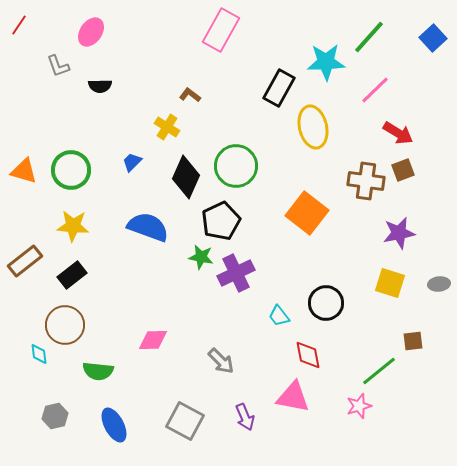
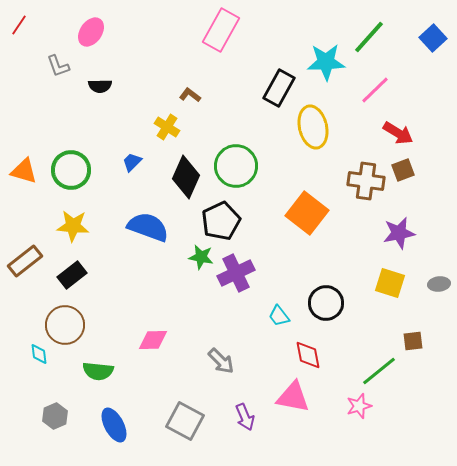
gray hexagon at (55, 416): rotated 10 degrees counterclockwise
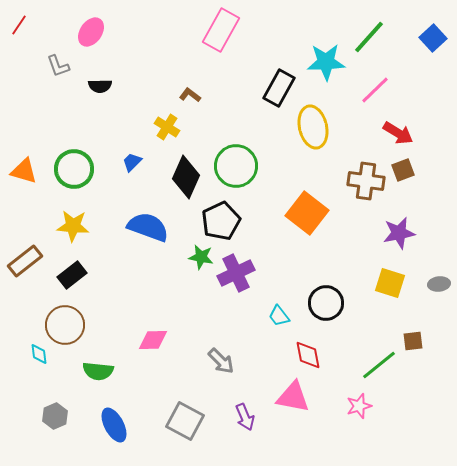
green circle at (71, 170): moved 3 px right, 1 px up
green line at (379, 371): moved 6 px up
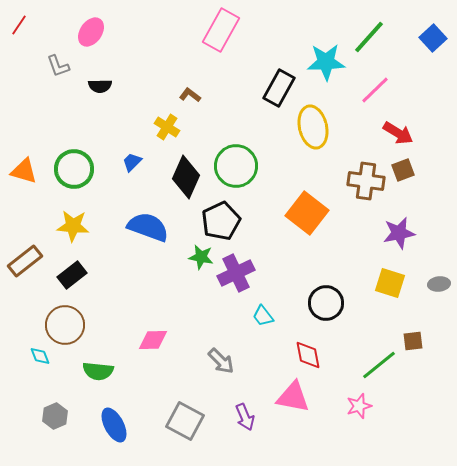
cyan trapezoid at (279, 316): moved 16 px left
cyan diamond at (39, 354): moved 1 px right, 2 px down; rotated 15 degrees counterclockwise
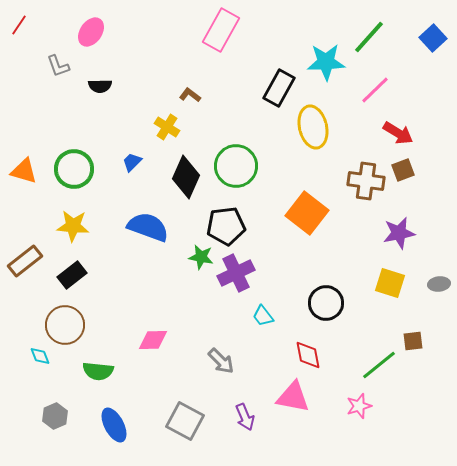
black pentagon at (221, 221): moved 5 px right, 5 px down; rotated 18 degrees clockwise
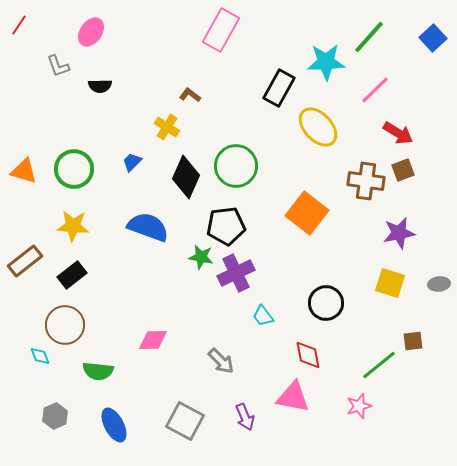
yellow ellipse at (313, 127): moved 5 px right; rotated 30 degrees counterclockwise
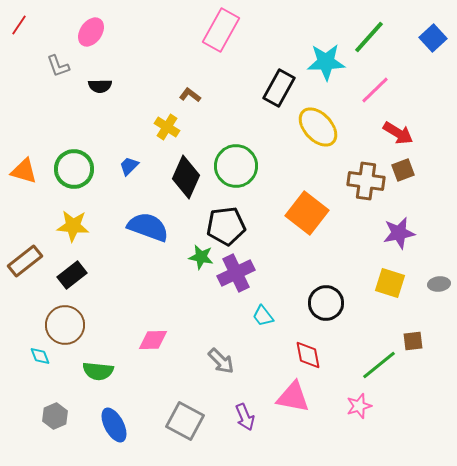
blue trapezoid at (132, 162): moved 3 px left, 4 px down
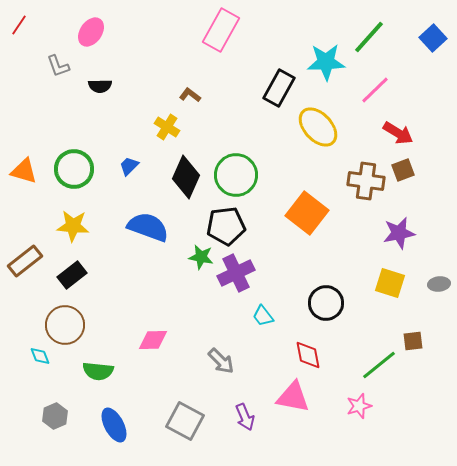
green circle at (236, 166): moved 9 px down
